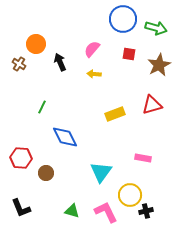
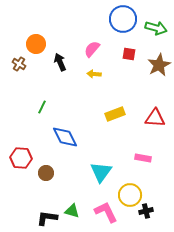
red triangle: moved 3 px right, 13 px down; rotated 20 degrees clockwise
black L-shape: moved 26 px right, 10 px down; rotated 120 degrees clockwise
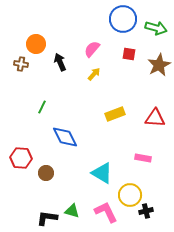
brown cross: moved 2 px right; rotated 24 degrees counterclockwise
yellow arrow: rotated 128 degrees clockwise
cyan triangle: moved 1 px right, 1 px down; rotated 35 degrees counterclockwise
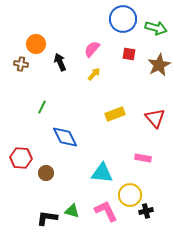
red triangle: rotated 45 degrees clockwise
cyan triangle: rotated 25 degrees counterclockwise
pink L-shape: moved 1 px up
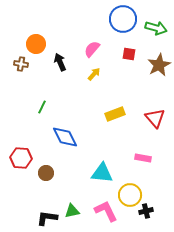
green triangle: rotated 28 degrees counterclockwise
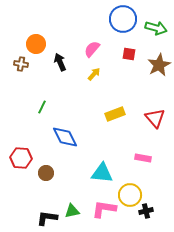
pink L-shape: moved 2 px left, 2 px up; rotated 55 degrees counterclockwise
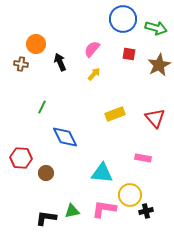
black L-shape: moved 1 px left
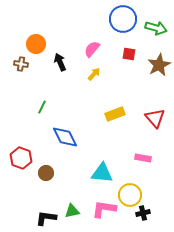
red hexagon: rotated 15 degrees clockwise
black cross: moved 3 px left, 2 px down
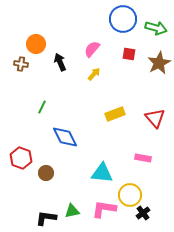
brown star: moved 2 px up
black cross: rotated 24 degrees counterclockwise
